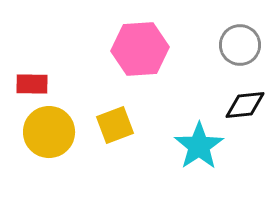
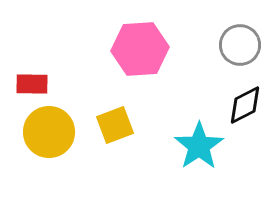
black diamond: rotated 21 degrees counterclockwise
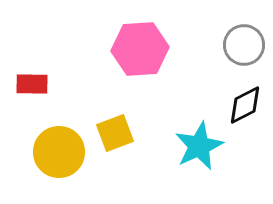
gray circle: moved 4 px right
yellow square: moved 8 px down
yellow circle: moved 10 px right, 20 px down
cyan star: rotated 9 degrees clockwise
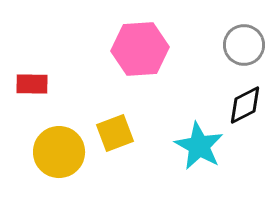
cyan star: rotated 18 degrees counterclockwise
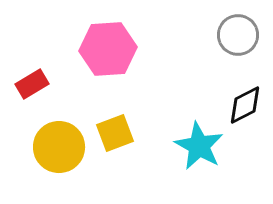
gray circle: moved 6 px left, 10 px up
pink hexagon: moved 32 px left
red rectangle: rotated 32 degrees counterclockwise
yellow circle: moved 5 px up
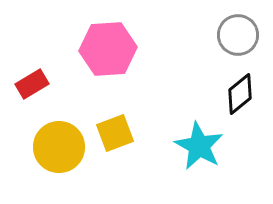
black diamond: moved 5 px left, 11 px up; rotated 12 degrees counterclockwise
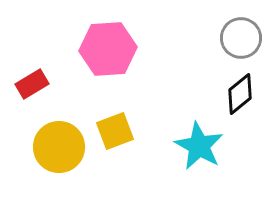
gray circle: moved 3 px right, 3 px down
yellow square: moved 2 px up
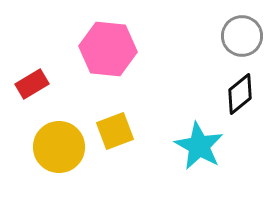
gray circle: moved 1 px right, 2 px up
pink hexagon: rotated 10 degrees clockwise
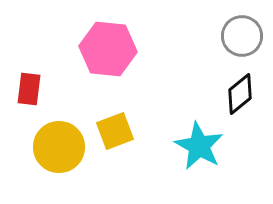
red rectangle: moved 3 px left, 5 px down; rotated 52 degrees counterclockwise
